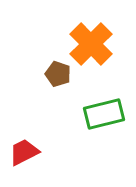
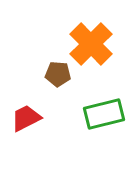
brown pentagon: rotated 15 degrees counterclockwise
red trapezoid: moved 2 px right, 34 px up
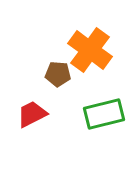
orange cross: moved 1 px left, 6 px down; rotated 9 degrees counterclockwise
red trapezoid: moved 6 px right, 4 px up
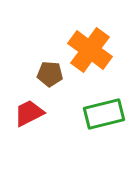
brown pentagon: moved 8 px left
red trapezoid: moved 3 px left, 1 px up
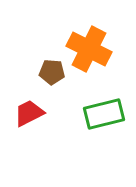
orange cross: moved 1 px left, 1 px up; rotated 9 degrees counterclockwise
brown pentagon: moved 2 px right, 2 px up
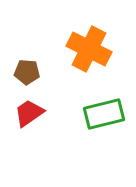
brown pentagon: moved 25 px left
red trapezoid: rotated 8 degrees counterclockwise
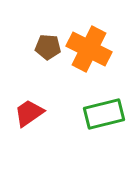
brown pentagon: moved 21 px right, 25 px up
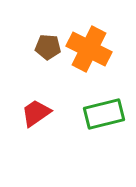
red trapezoid: moved 7 px right
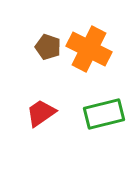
brown pentagon: rotated 15 degrees clockwise
red trapezoid: moved 5 px right
